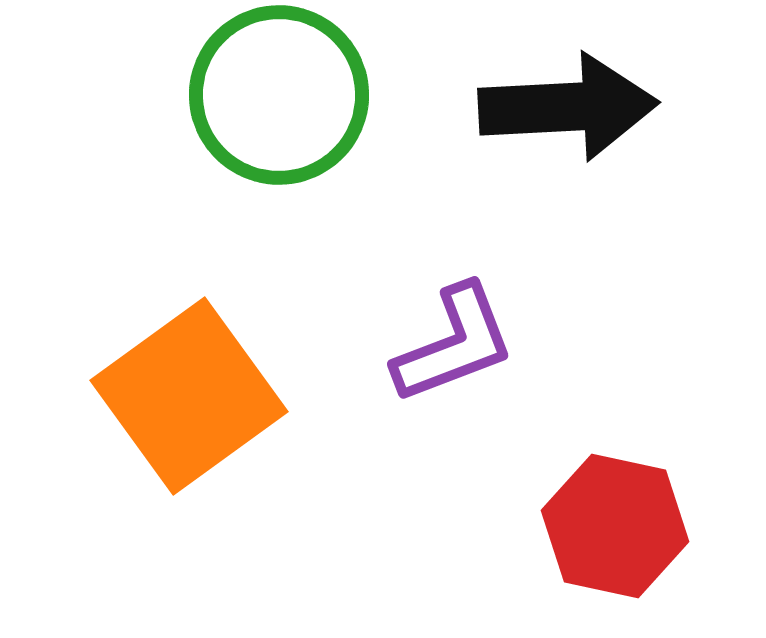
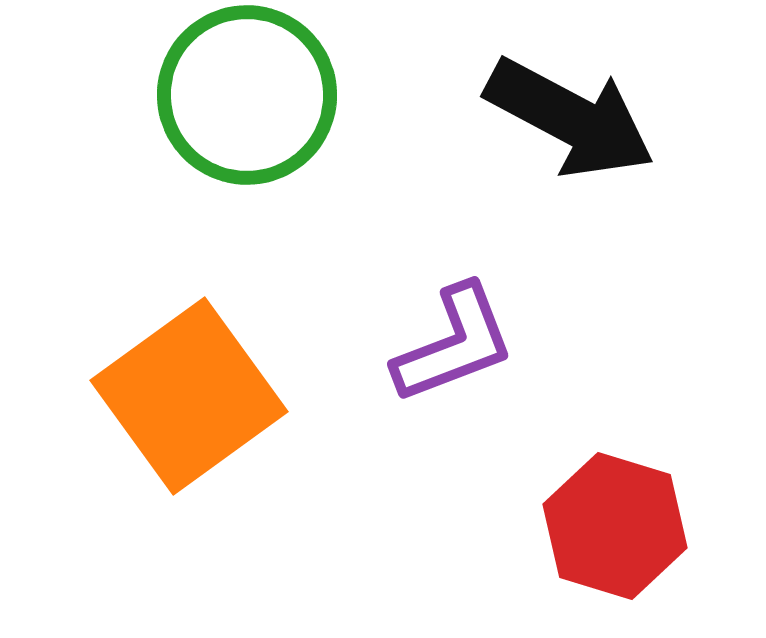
green circle: moved 32 px left
black arrow: moved 2 px right, 11 px down; rotated 31 degrees clockwise
red hexagon: rotated 5 degrees clockwise
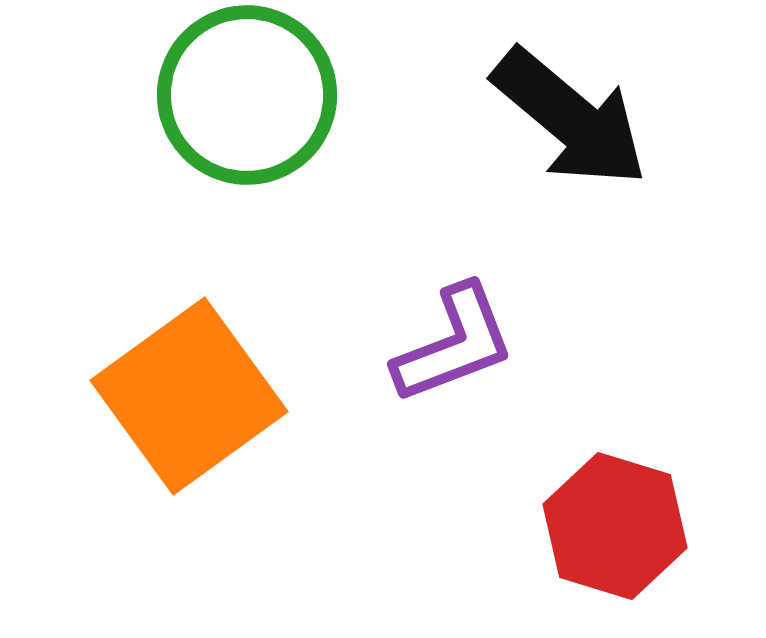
black arrow: rotated 12 degrees clockwise
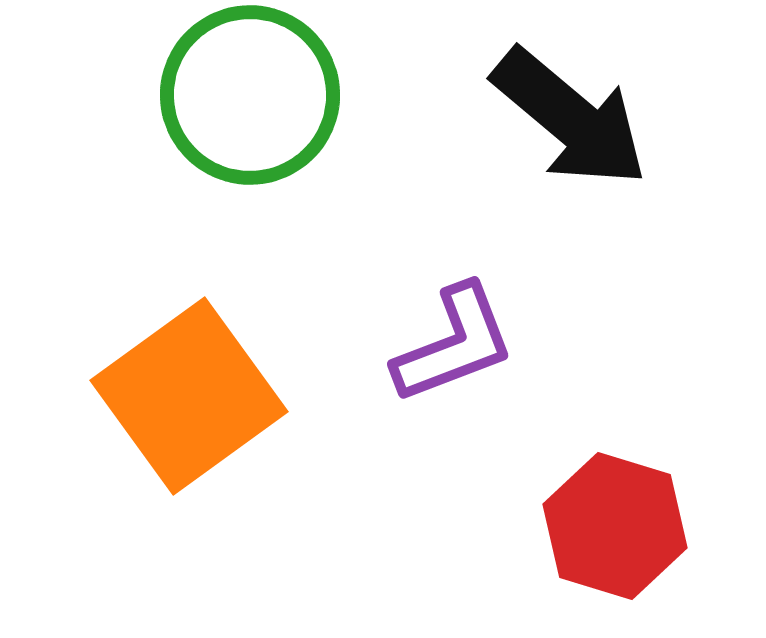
green circle: moved 3 px right
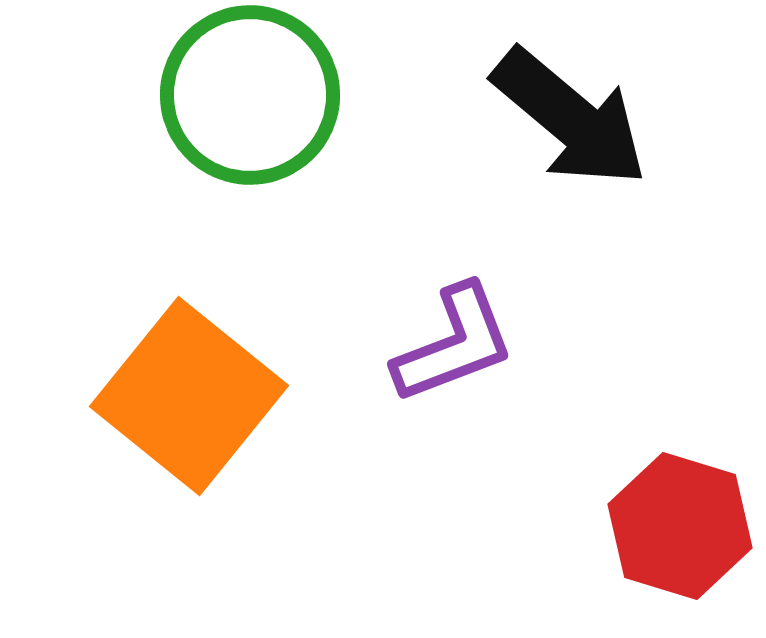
orange square: rotated 15 degrees counterclockwise
red hexagon: moved 65 px right
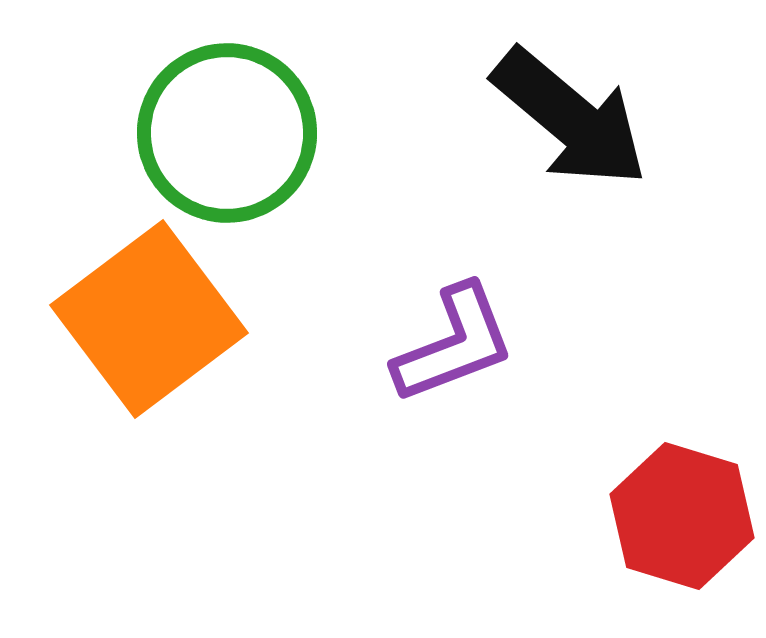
green circle: moved 23 px left, 38 px down
orange square: moved 40 px left, 77 px up; rotated 14 degrees clockwise
red hexagon: moved 2 px right, 10 px up
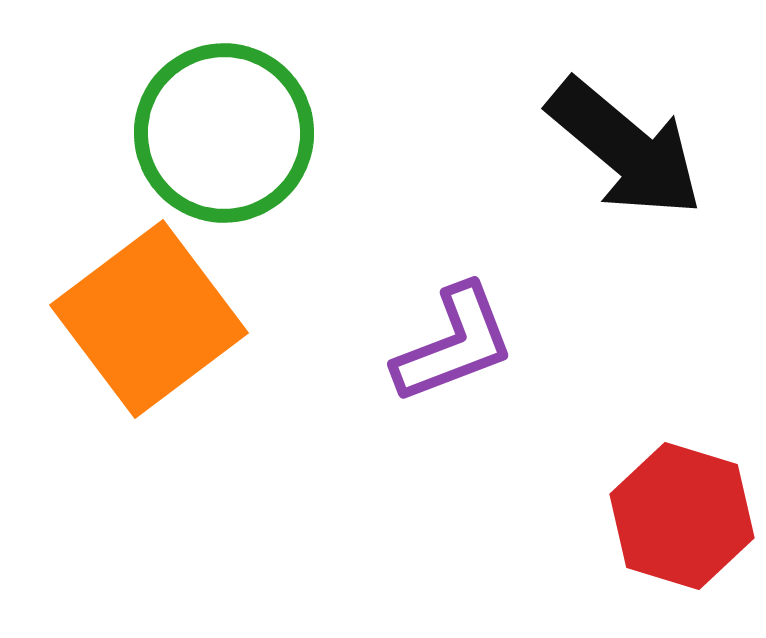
black arrow: moved 55 px right, 30 px down
green circle: moved 3 px left
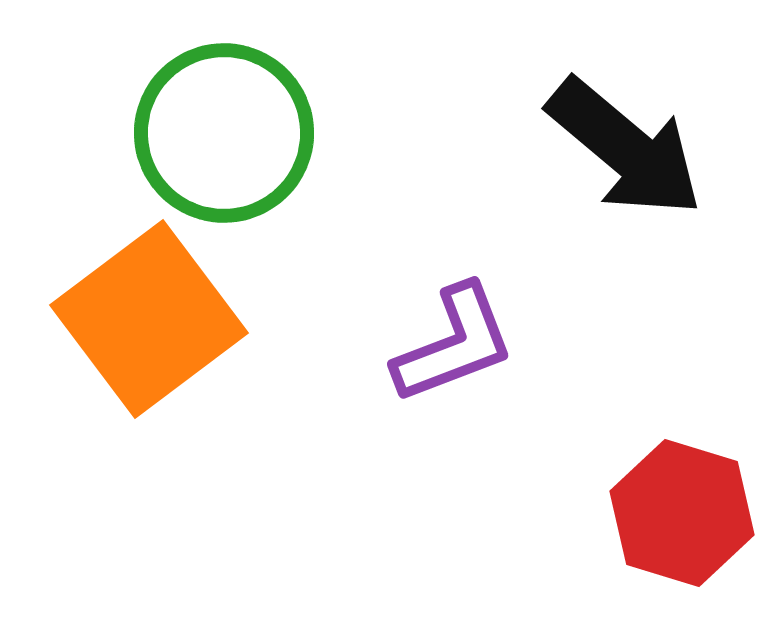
red hexagon: moved 3 px up
